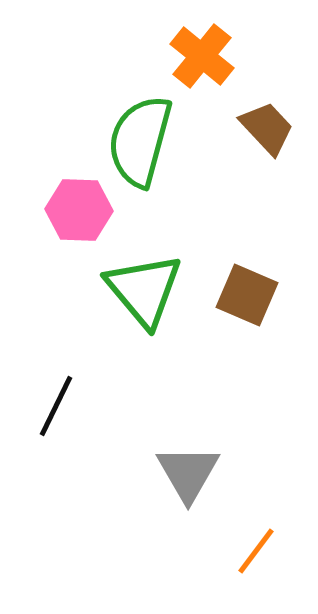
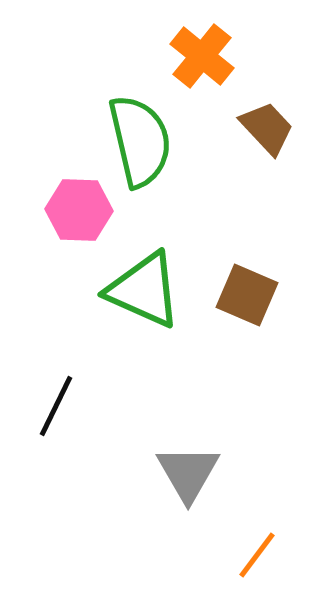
green semicircle: rotated 152 degrees clockwise
green triangle: rotated 26 degrees counterclockwise
orange line: moved 1 px right, 4 px down
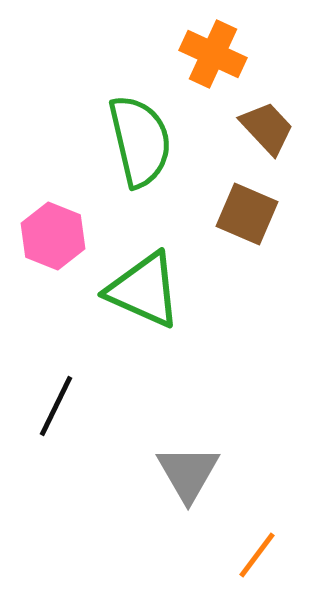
orange cross: moved 11 px right, 2 px up; rotated 14 degrees counterclockwise
pink hexagon: moved 26 px left, 26 px down; rotated 20 degrees clockwise
brown square: moved 81 px up
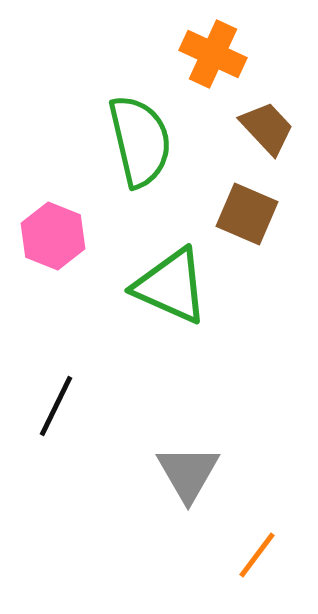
green triangle: moved 27 px right, 4 px up
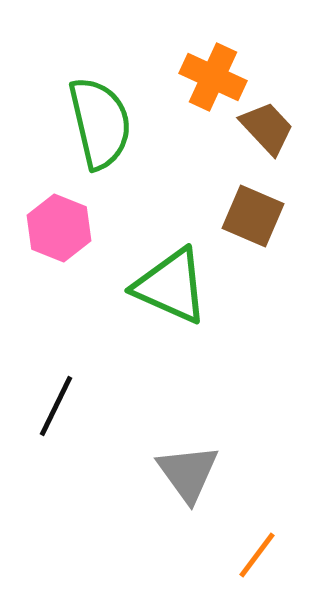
orange cross: moved 23 px down
green semicircle: moved 40 px left, 18 px up
brown square: moved 6 px right, 2 px down
pink hexagon: moved 6 px right, 8 px up
gray triangle: rotated 6 degrees counterclockwise
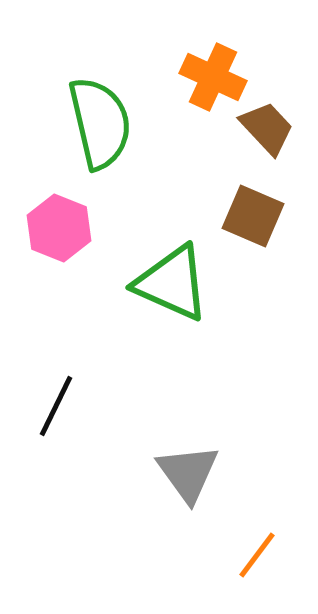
green triangle: moved 1 px right, 3 px up
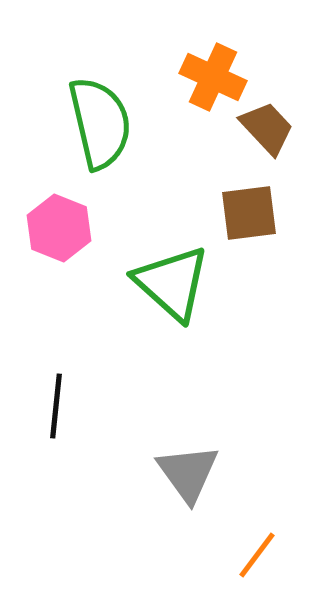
brown square: moved 4 px left, 3 px up; rotated 30 degrees counterclockwise
green triangle: rotated 18 degrees clockwise
black line: rotated 20 degrees counterclockwise
